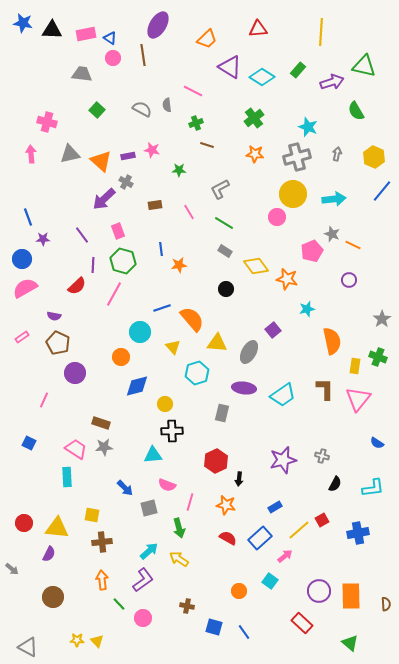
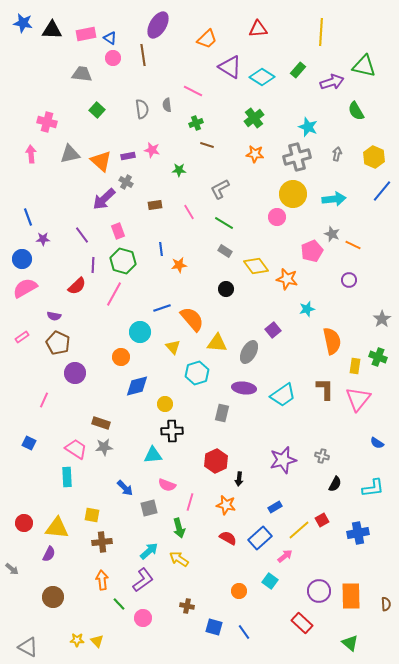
gray semicircle at (142, 109): rotated 54 degrees clockwise
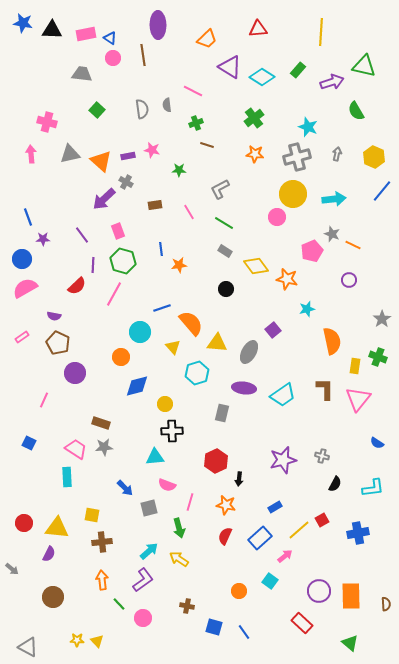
purple ellipse at (158, 25): rotated 32 degrees counterclockwise
orange semicircle at (192, 319): moved 1 px left, 4 px down
cyan triangle at (153, 455): moved 2 px right, 2 px down
red semicircle at (228, 538): moved 3 px left, 2 px up; rotated 96 degrees counterclockwise
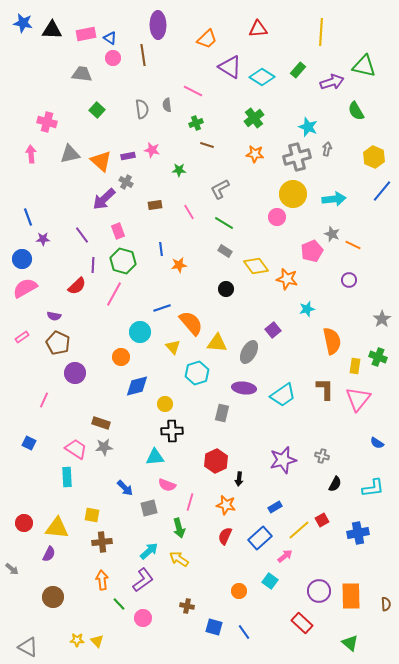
gray arrow at (337, 154): moved 10 px left, 5 px up
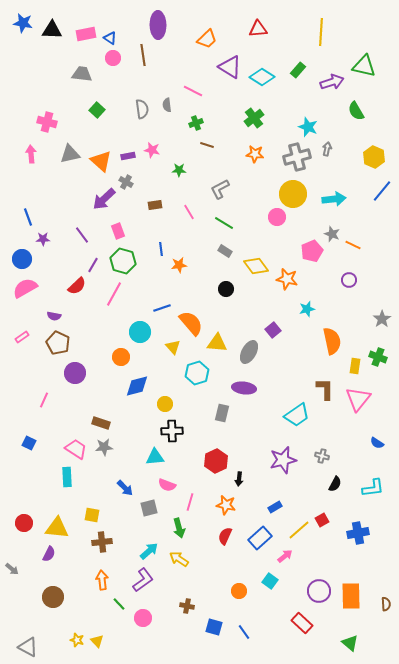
purple line at (93, 265): rotated 28 degrees clockwise
cyan trapezoid at (283, 395): moved 14 px right, 20 px down
yellow star at (77, 640): rotated 16 degrees clockwise
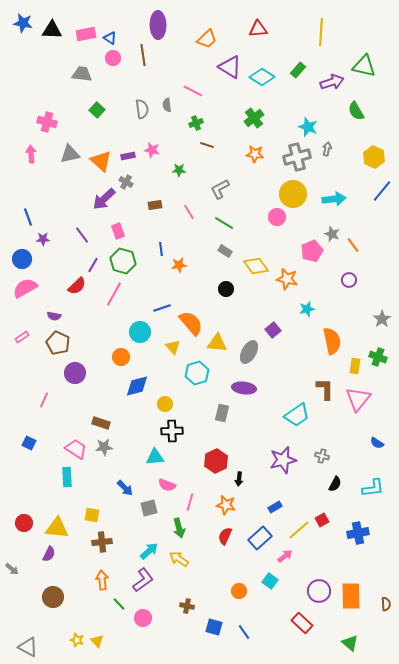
orange line at (353, 245): rotated 28 degrees clockwise
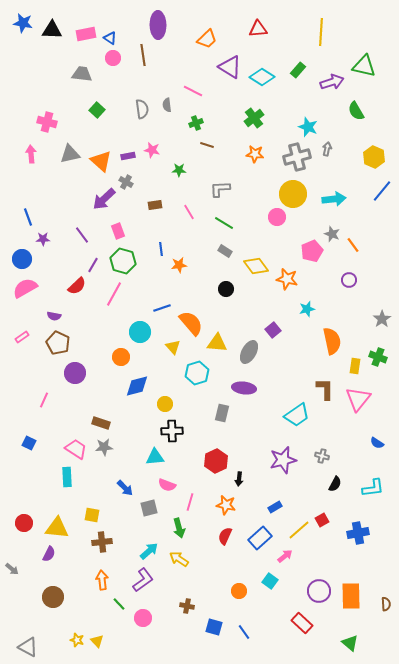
gray L-shape at (220, 189): rotated 25 degrees clockwise
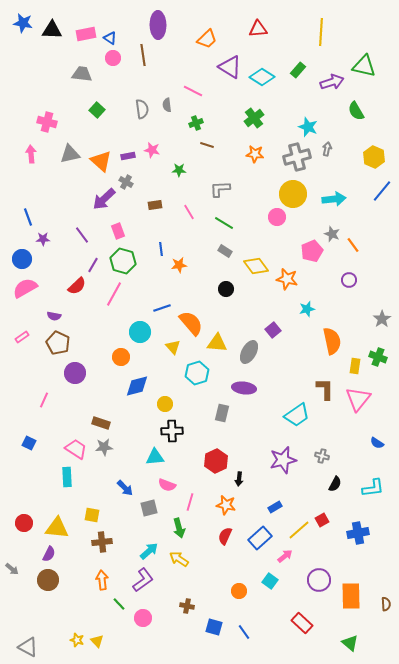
purple circle at (319, 591): moved 11 px up
brown circle at (53, 597): moved 5 px left, 17 px up
